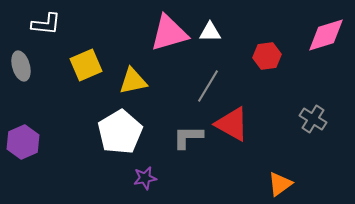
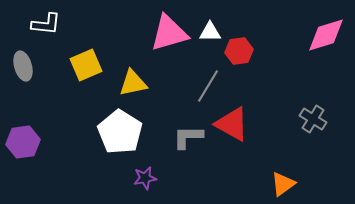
red hexagon: moved 28 px left, 5 px up
gray ellipse: moved 2 px right
yellow triangle: moved 2 px down
white pentagon: rotated 9 degrees counterclockwise
purple hexagon: rotated 16 degrees clockwise
orange triangle: moved 3 px right
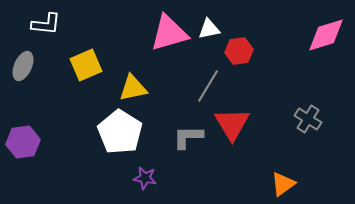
white triangle: moved 1 px left, 3 px up; rotated 10 degrees counterclockwise
gray ellipse: rotated 40 degrees clockwise
yellow triangle: moved 5 px down
gray cross: moved 5 px left
red triangle: rotated 30 degrees clockwise
purple star: rotated 20 degrees clockwise
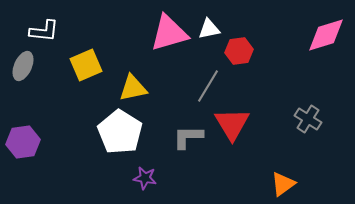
white L-shape: moved 2 px left, 7 px down
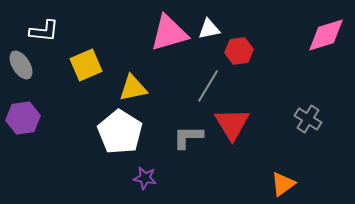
gray ellipse: moved 2 px left, 1 px up; rotated 56 degrees counterclockwise
purple hexagon: moved 24 px up
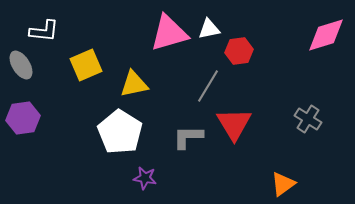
yellow triangle: moved 1 px right, 4 px up
red triangle: moved 2 px right
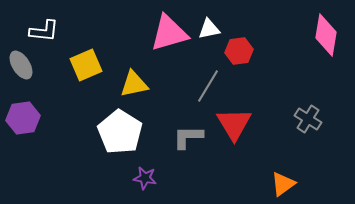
pink diamond: rotated 63 degrees counterclockwise
